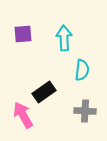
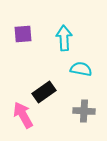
cyan semicircle: moved 1 px left, 1 px up; rotated 85 degrees counterclockwise
gray cross: moved 1 px left
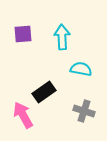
cyan arrow: moved 2 px left, 1 px up
gray cross: rotated 15 degrees clockwise
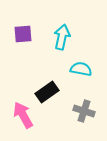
cyan arrow: rotated 15 degrees clockwise
black rectangle: moved 3 px right
